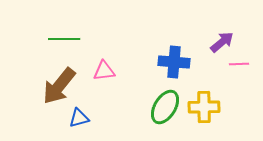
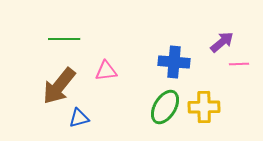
pink triangle: moved 2 px right
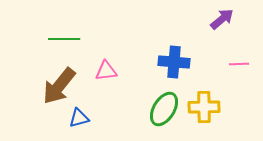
purple arrow: moved 23 px up
green ellipse: moved 1 px left, 2 px down
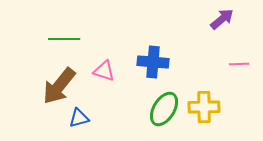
blue cross: moved 21 px left
pink triangle: moved 2 px left; rotated 25 degrees clockwise
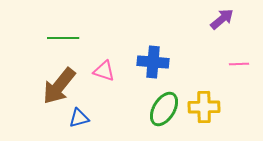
green line: moved 1 px left, 1 px up
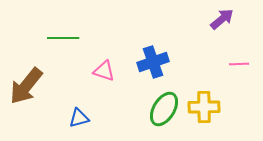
blue cross: rotated 24 degrees counterclockwise
brown arrow: moved 33 px left
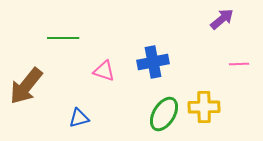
blue cross: rotated 8 degrees clockwise
green ellipse: moved 5 px down
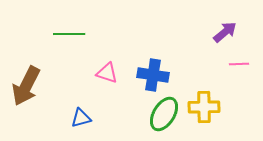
purple arrow: moved 3 px right, 13 px down
green line: moved 6 px right, 4 px up
blue cross: moved 13 px down; rotated 20 degrees clockwise
pink triangle: moved 3 px right, 2 px down
brown arrow: rotated 12 degrees counterclockwise
blue triangle: moved 2 px right
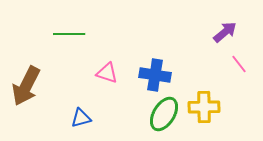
pink line: rotated 54 degrees clockwise
blue cross: moved 2 px right
